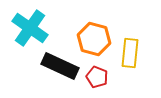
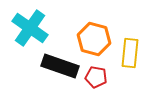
black rectangle: rotated 6 degrees counterclockwise
red pentagon: moved 1 px left; rotated 10 degrees counterclockwise
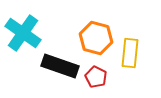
cyan cross: moved 7 px left, 5 px down
orange hexagon: moved 2 px right, 1 px up
red pentagon: rotated 15 degrees clockwise
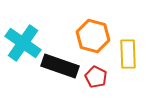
cyan cross: moved 10 px down
orange hexagon: moved 3 px left, 2 px up
yellow rectangle: moved 2 px left, 1 px down; rotated 8 degrees counterclockwise
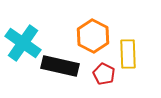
orange hexagon: rotated 12 degrees clockwise
black rectangle: rotated 6 degrees counterclockwise
red pentagon: moved 8 px right, 3 px up
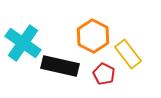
yellow rectangle: rotated 36 degrees counterclockwise
